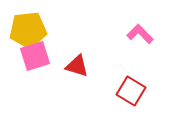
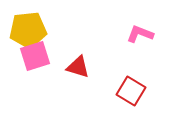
pink L-shape: rotated 24 degrees counterclockwise
red triangle: moved 1 px right, 1 px down
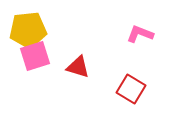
red square: moved 2 px up
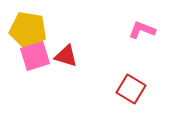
yellow pentagon: rotated 15 degrees clockwise
pink L-shape: moved 2 px right, 4 px up
red triangle: moved 12 px left, 11 px up
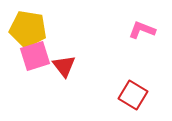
yellow pentagon: moved 1 px up
red triangle: moved 2 px left, 10 px down; rotated 35 degrees clockwise
red square: moved 2 px right, 6 px down
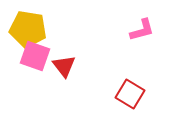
pink L-shape: rotated 144 degrees clockwise
pink square: rotated 36 degrees clockwise
red square: moved 3 px left, 1 px up
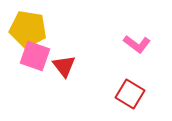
pink L-shape: moved 5 px left, 14 px down; rotated 52 degrees clockwise
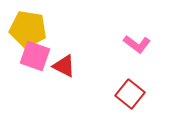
red triangle: rotated 25 degrees counterclockwise
red square: rotated 8 degrees clockwise
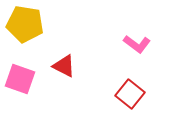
yellow pentagon: moved 3 px left, 5 px up
pink square: moved 15 px left, 23 px down
